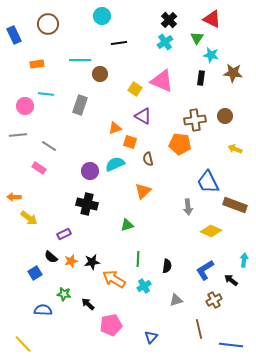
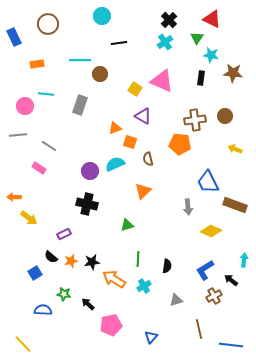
blue rectangle at (14, 35): moved 2 px down
brown cross at (214, 300): moved 4 px up
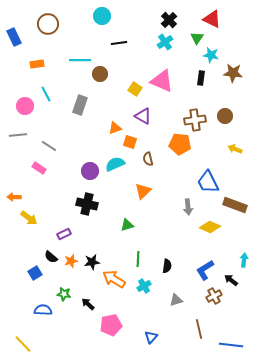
cyan line at (46, 94): rotated 56 degrees clockwise
yellow diamond at (211, 231): moved 1 px left, 4 px up
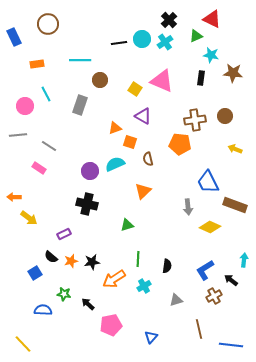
cyan circle at (102, 16): moved 40 px right, 23 px down
green triangle at (197, 38): moved 1 px left, 2 px up; rotated 32 degrees clockwise
brown circle at (100, 74): moved 6 px down
orange arrow at (114, 279): rotated 65 degrees counterclockwise
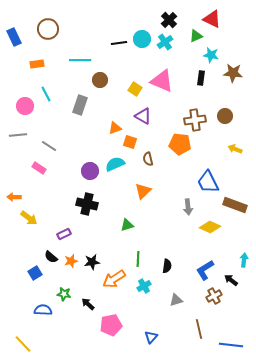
brown circle at (48, 24): moved 5 px down
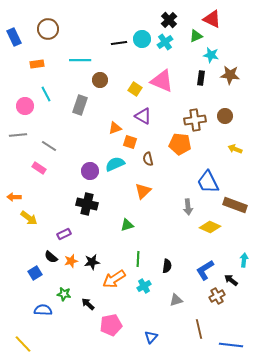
brown star at (233, 73): moved 3 px left, 2 px down
brown cross at (214, 296): moved 3 px right
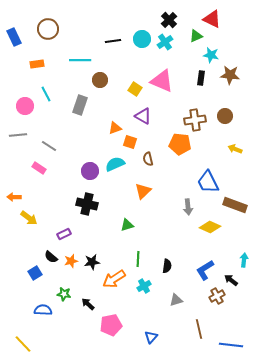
black line at (119, 43): moved 6 px left, 2 px up
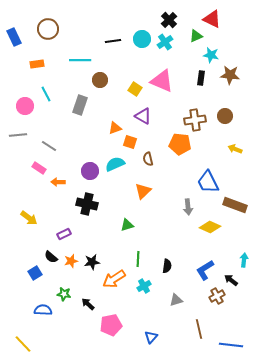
orange arrow at (14, 197): moved 44 px right, 15 px up
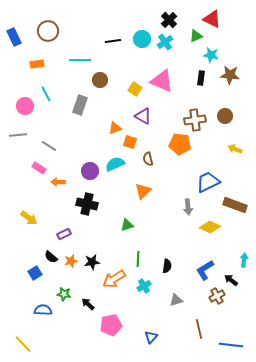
brown circle at (48, 29): moved 2 px down
blue trapezoid at (208, 182): rotated 90 degrees clockwise
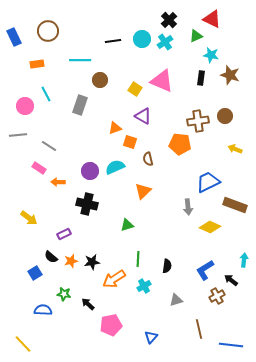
brown star at (230, 75): rotated 12 degrees clockwise
brown cross at (195, 120): moved 3 px right, 1 px down
cyan semicircle at (115, 164): moved 3 px down
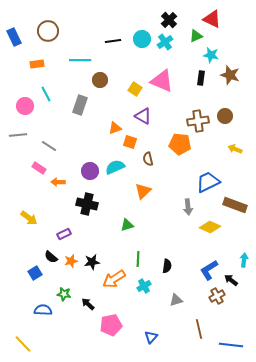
blue L-shape at (205, 270): moved 4 px right
